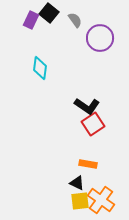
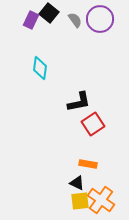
purple circle: moved 19 px up
black L-shape: moved 8 px left, 4 px up; rotated 45 degrees counterclockwise
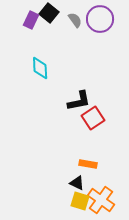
cyan diamond: rotated 10 degrees counterclockwise
black L-shape: moved 1 px up
red square: moved 6 px up
yellow square: rotated 24 degrees clockwise
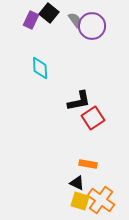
purple circle: moved 8 px left, 7 px down
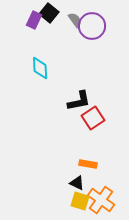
purple rectangle: moved 3 px right
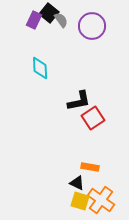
gray semicircle: moved 14 px left
orange rectangle: moved 2 px right, 3 px down
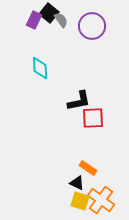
red square: rotated 30 degrees clockwise
orange rectangle: moved 2 px left, 1 px down; rotated 24 degrees clockwise
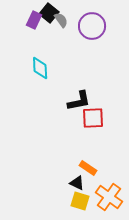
orange cross: moved 8 px right, 3 px up
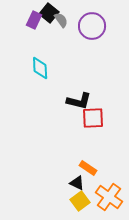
black L-shape: rotated 25 degrees clockwise
yellow square: rotated 36 degrees clockwise
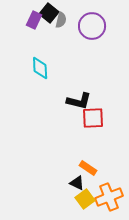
gray semicircle: rotated 49 degrees clockwise
orange cross: rotated 32 degrees clockwise
yellow square: moved 5 px right, 2 px up
